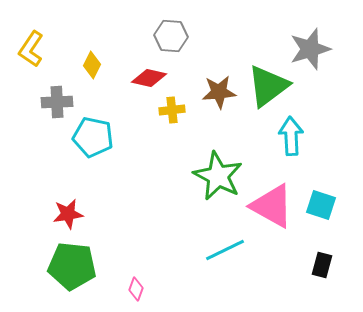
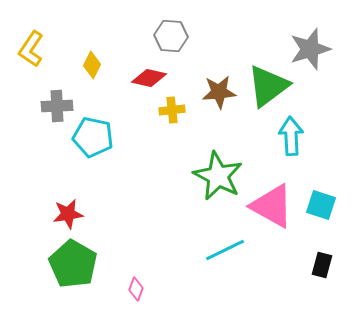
gray cross: moved 4 px down
green pentagon: moved 1 px right, 2 px up; rotated 24 degrees clockwise
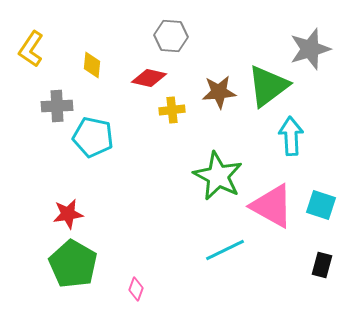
yellow diamond: rotated 20 degrees counterclockwise
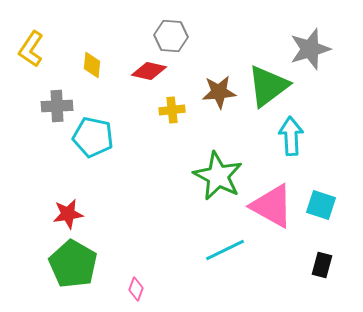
red diamond: moved 7 px up
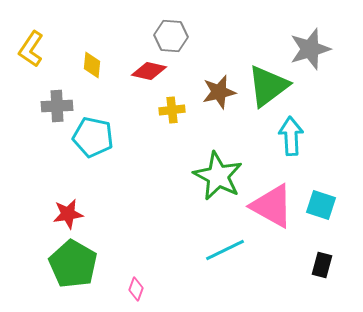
brown star: rotated 8 degrees counterclockwise
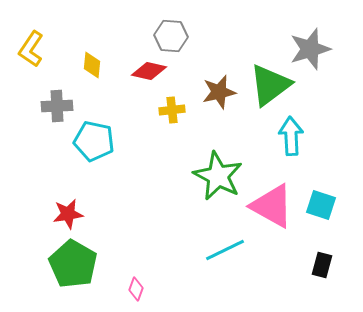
green triangle: moved 2 px right, 1 px up
cyan pentagon: moved 1 px right, 4 px down
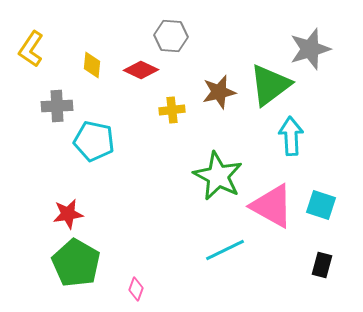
red diamond: moved 8 px left, 1 px up; rotated 12 degrees clockwise
green pentagon: moved 3 px right, 1 px up
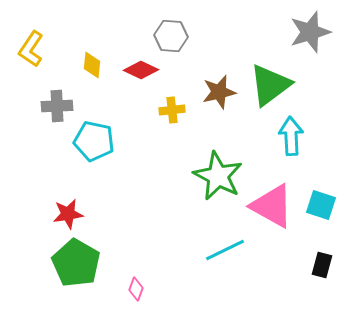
gray star: moved 17 px up
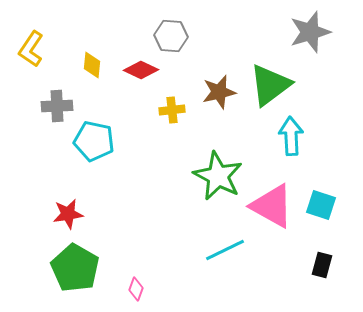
green pentagon: moved 1 px left, 5 px down
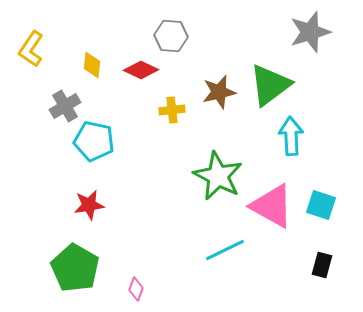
gray cross: moved 8 px right; rotated 28 degrees counterclockwise
red star: moved 21 px right, 9 px up
